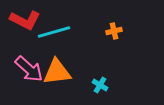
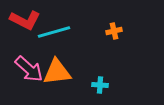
cyan cross: rotated 28 degrees counterclockwise
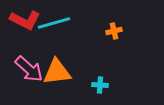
cyan line: moved 9 px up
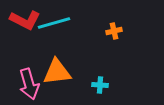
pink arrow: moved 15 px down; rotated 32 degrees clockwise
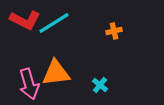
cyan line: rotated 16 degrees counterclockwise
orange triangle: moved 1 px left, 1 px down
cyan cross: rotated 35 degrees clockwise
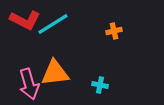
cyan line: moved 1 px left, 1 px down
orange triangle: moved 1 px left
cyan cross: rotated 28 degrees counterclockwise
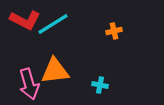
orange triangle: moved 2 px up
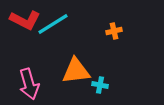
orange triangle: moved 21 px right
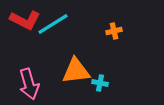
cyan cross: moved 2 px up
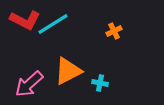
orange cross: rotated 14 degrees counterclockwise
orange triangle: moved 8 px left; rotated 20 degrees counterclockwise
pink arrow: rotated 64 degrees clockwise
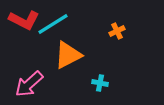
red L-shape: moved 1 px left
orange cross: moved 3 px right
orange triangle: moved 16 px up
